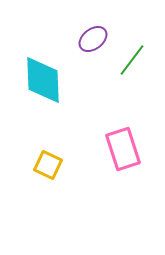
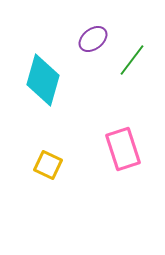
cyan diamond: rotated 18 degrees clockwise
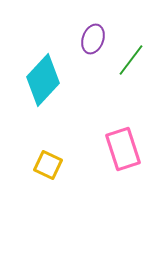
purple ellipse: rotated 32 degrees counterclockwise
green line: moved 1 px left
cyan diamond: rotated 27 degrees clockwise
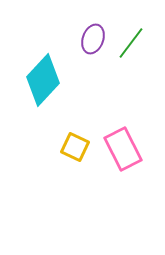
green line: moved 17 px up
pink rectangle: rotated 9 degrees counterclockwise
yellow square: moved 27 px right, 18 px up
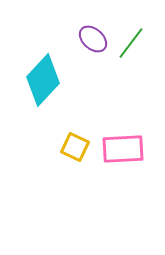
purple ellipse: rotated 68 degrees counterclockwise
pink rectangle: rotated 66 degrees counterclockwise
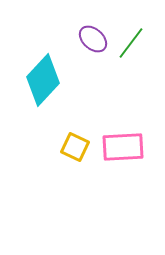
pink rectangle: moved 2 px up
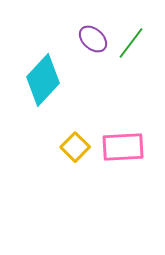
yellow square: rotated 20 degrees clockwise
